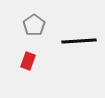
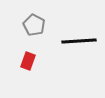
gray pentagon: rotated 10 degrees counterclockwise
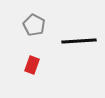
red rectangle: moved 4 px right, 4 px down
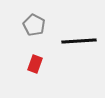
red rectangle: moved 3 px right, 1 px up
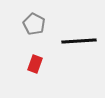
gray pentagon: moved 1 px up
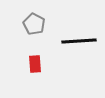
red rectangle: rotated 24 degrees counterclockwise
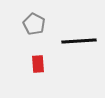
red rectangle: moved 3 px right
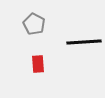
black line: moved 5 px right, 1 px down
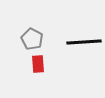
gray pentagon: moved 2 px left, 15 px down
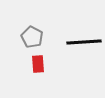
gray pentagon: moved 2 px up
